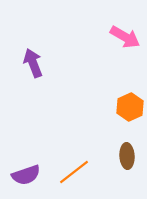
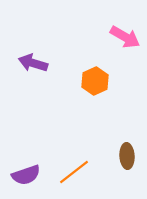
purple arrow: rotated 52 degrees counterclockwise
orange hexagon: moved 35 px left, 26 px up
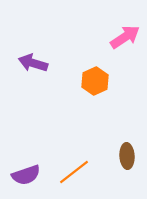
pink arrow: rotated 64 degrees counterclockwise
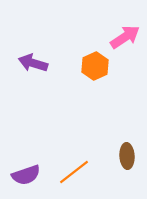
orange hexagon: moved 15 px up
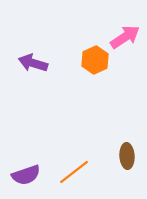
orange hexagon: moved 6 px up
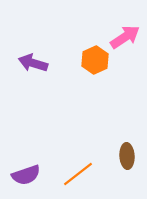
orange line: moved 4 px right, 2 px down
